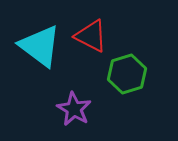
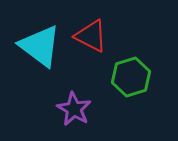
green hexagon: moved 4 px right, 3 px down
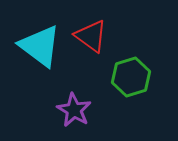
red triangle: rotated 9 degrees clockwise
purple star: moved 1 px down
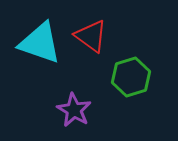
cyan triangle: moved 3 px up; rotated 18 degrees counterclockwise
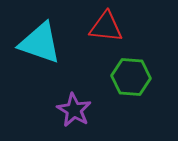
red triangle: moved 15 px right, 9 px up; rotated 30 degrees counterclockwise
green hexagon: rotated 21 degrees clockwise
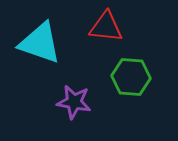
purple star: moved 8 px up; rotated 20 degrees counterclockwise
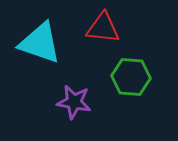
red triangle: moved 3 px left, 1 px down
